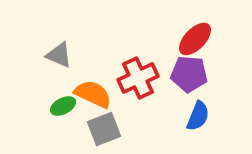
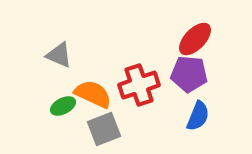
red cross: moved 1 px right, 7 px down; rotated 6 degrees clockwise
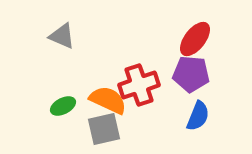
red ellipse: rotated 6 degrees counterclockwise
gray triangle: moved 3 px right, 19 px up
purple pentagon: moved 2 px right
orange semicircle: moved 15 px right, 6 px down
gray square: rotated 8 degrees clockwise
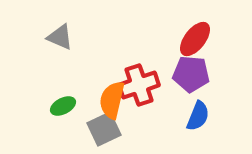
gray triangle: moved 2 px left, 1 px down
orange semicircle: moved 4 px right; rotated 102 degrees counterclockwise
gray square: rotated 12 degrees counterclockwise
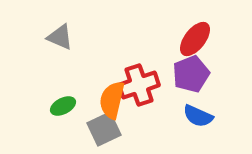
purple pentagon: rotated 27 degrees counterclockwise
blue semicircle: rotated 92 degrees clockwise
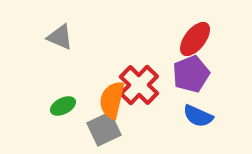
red cross: rotated 27 degrees counterclockwise
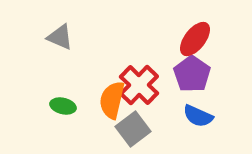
purple pentagon: moved 1 px right; rotated 15 degrees counterclockwise
green ellipse: rotated 40 degrees clockwise
gray square: moved 29 px right; rotated 12 degrees counterclockwise
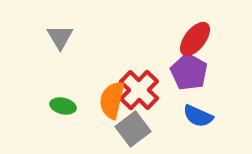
gray triangle: rotated 36 degrees clockwise
purple pentagon: moved 3 px left, 2 px up; rotated 6 degrees counterclockwise
red cross: moved 5 px down
